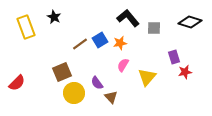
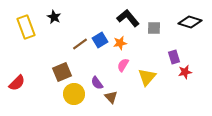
yellow circle: moved 1 px down
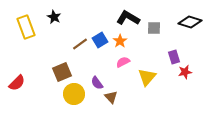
black L-shape: rotated 20 degrees counterclockwise
orange star: moved 2 px up; rotated 24 degrees counterclockwise
pink semicircle: moved 3 px up; rotated 32 degrees clockwise
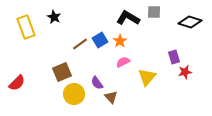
gray square: moved 16 px up
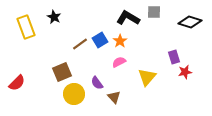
pink semicircle: moved 4 px left
brown triangle: moved 3 px right
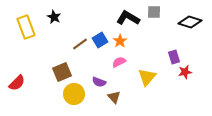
purple semicircle: moved 2 px right, 1 px up; rotated 32 degrees counterclockwise
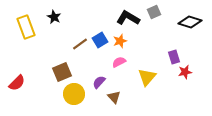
gray square: rotated 24 degrees counterclockwise
orange star: rotated 16 degrees clockwise
purple semicircle: rotated 112 degrees clockwise
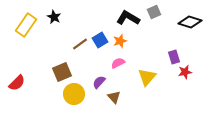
yellow rectangle: moved 2 px up; rotated 55 degrees clockwise
pink semicircle: moved 1 px left, 1 px down
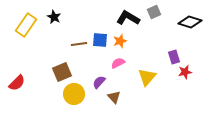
blue square: rotated 35 degrees clockwise
brown line: moved 1 px left; rotated 28 degrees clockwise
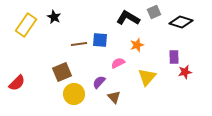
black diamond: moved 9 px left
orange star: moved 17 px right, 4 px down
purple rectangle: rotated 16 degrees clockwise
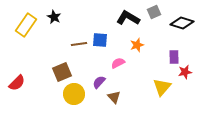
black diamond: moved 1 px right, 1 px down
yellow triangle: moved 15 px right, 10 px down
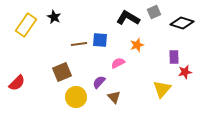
yellow triangle: moved 2 px down
yellow circle: moved 2 px right, 3 px down
